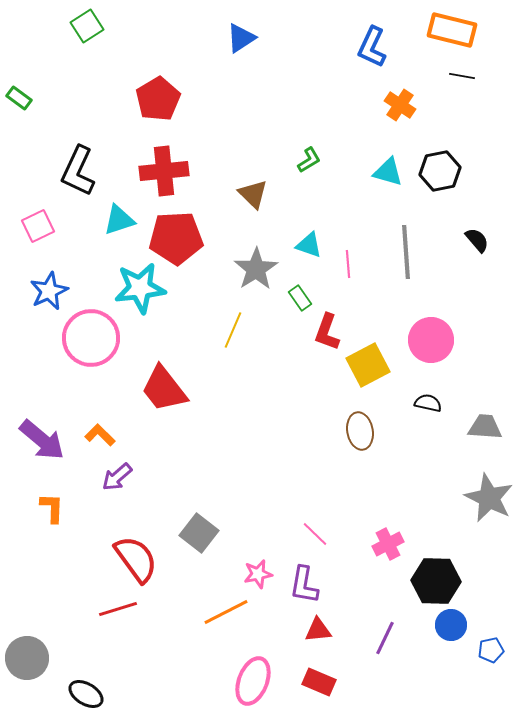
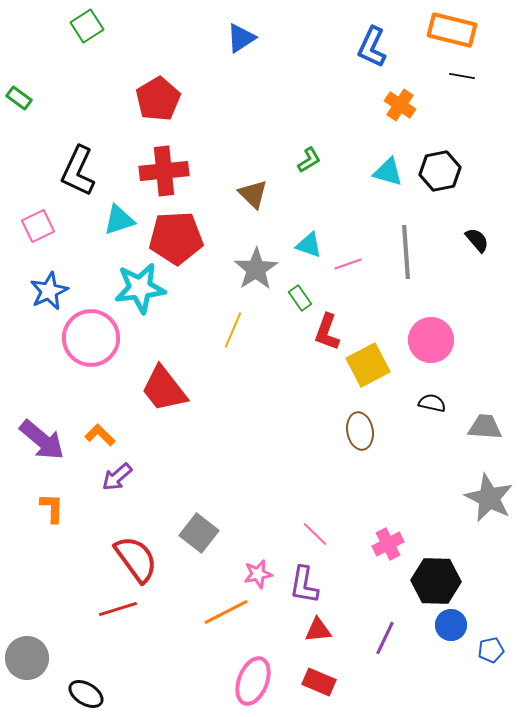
pink line at (348, 264): rotated 76 degrees clockwise
black semicircle at (428, 403): moved 4 px right
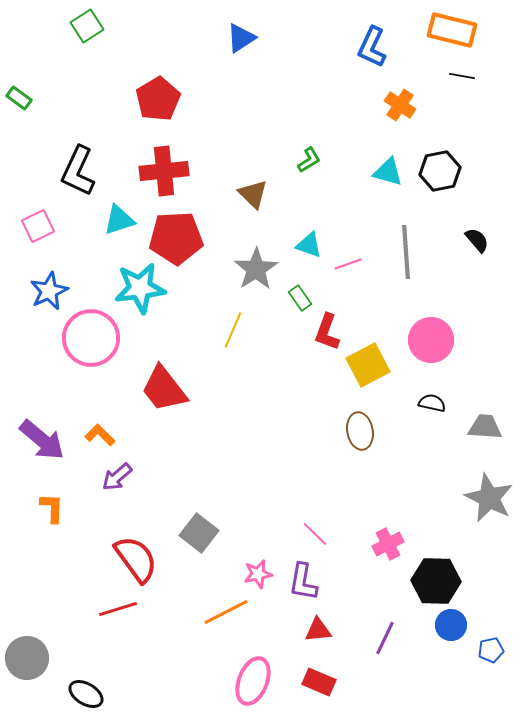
purple L-shape at (304, 585): moved 1 px left, 3 px up
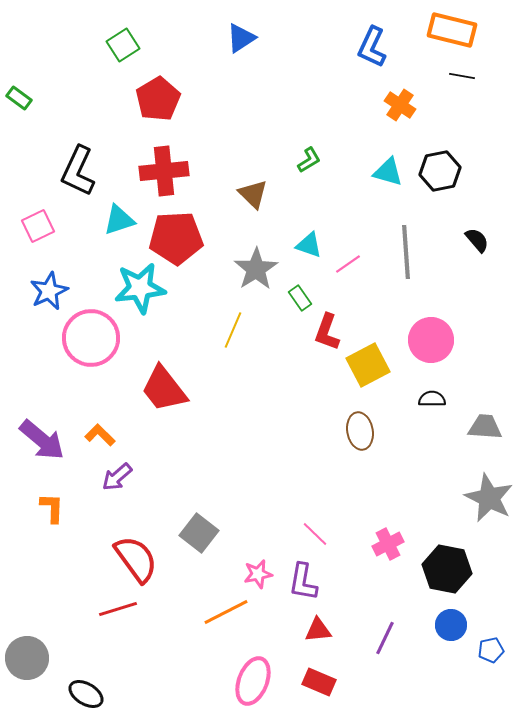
green square at (87, 26): moved 36 px right, 19 px down
pink line at (348, 264): rotated 16 degrees counterclockwise
black semicircle at (432, 403): moved 4 px up; rotated 12 degrees counterclockwise
black hexagon at (436, 581): moved 11 px right, 12 px up; rotated 9 degrees clockwise
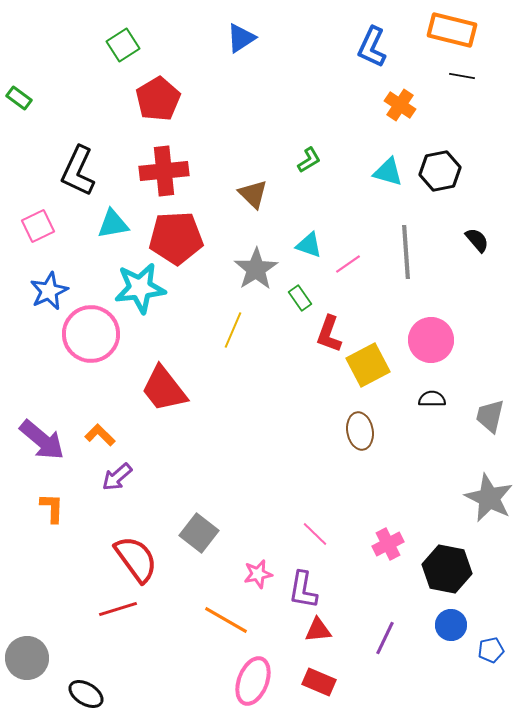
cyan triangle at (119, 220): moved 6 px left, 4 px down; rotated 8 degrees clockwise
red L-shape at (327, 332): moved 2 px right, 2 px down
pink circle at (91, 338): moved 4 px up
gray trapezoid at (485, 427): moved 5 px right, 11 px up; rotated 81 degrees counterclockwise
purple L-shape at (303, 582): moved 8 px down
orange line at (226, 612): moved 8 px down; rotated 57 degrees clockwise
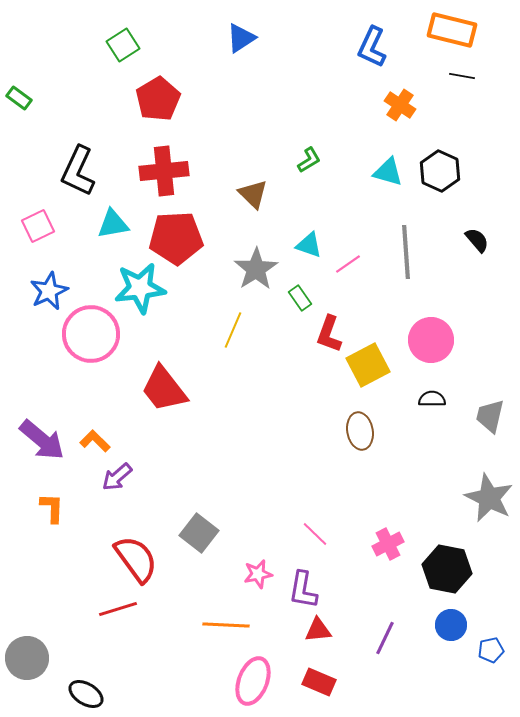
black hexagon at (440, 171): rotated 24 degrees counterclockwise
orange L-shape at (100, 435): moved 5 px left, 6 px down
orange line at (226, 620): moved 5 px down; rotated 27 degrees counterclockwise
